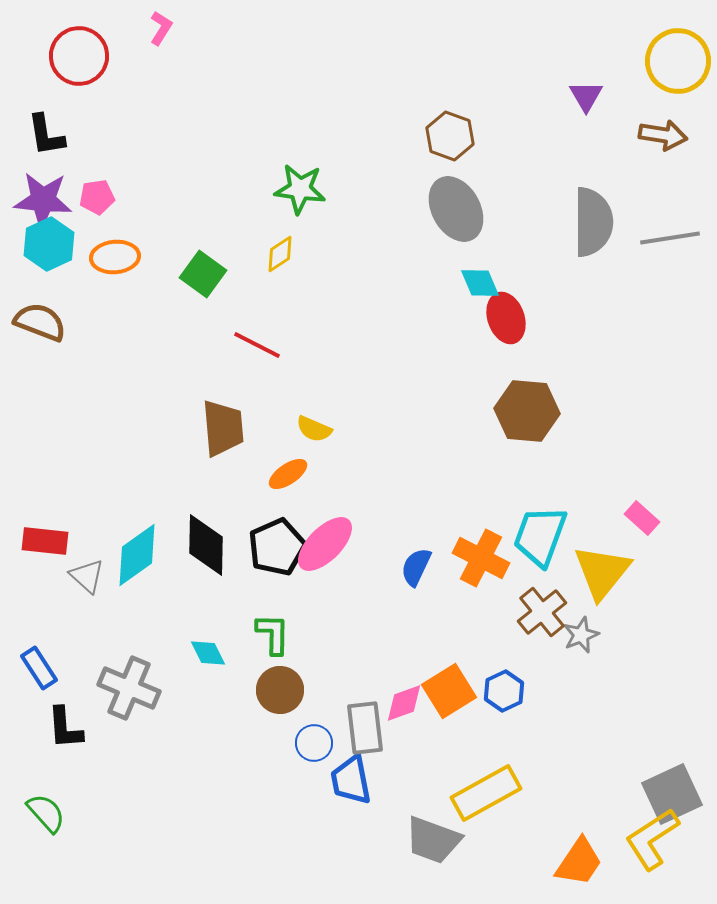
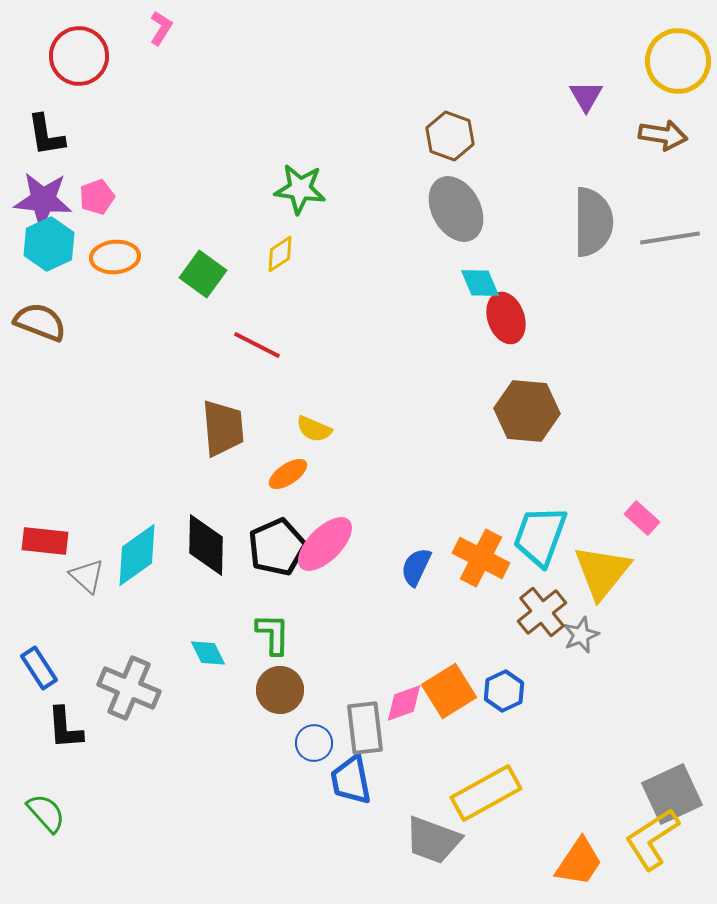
pink pentagon at (97, 197): rotated 12 degrees counterclockwise
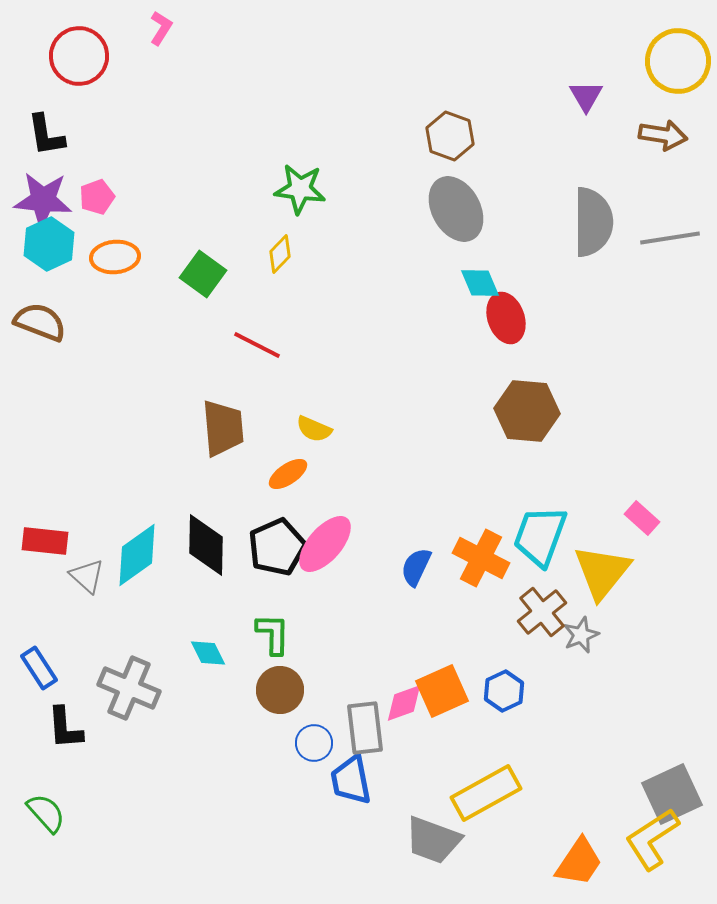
yellow diamond at (280, 254): rotated 12 degrees counterclockwise
pink ellipse at (325, 544): rotated 4 degrees counterclockwise
orange square at (449, 691): moved 7 px left; rotated 8 degrees clockwise
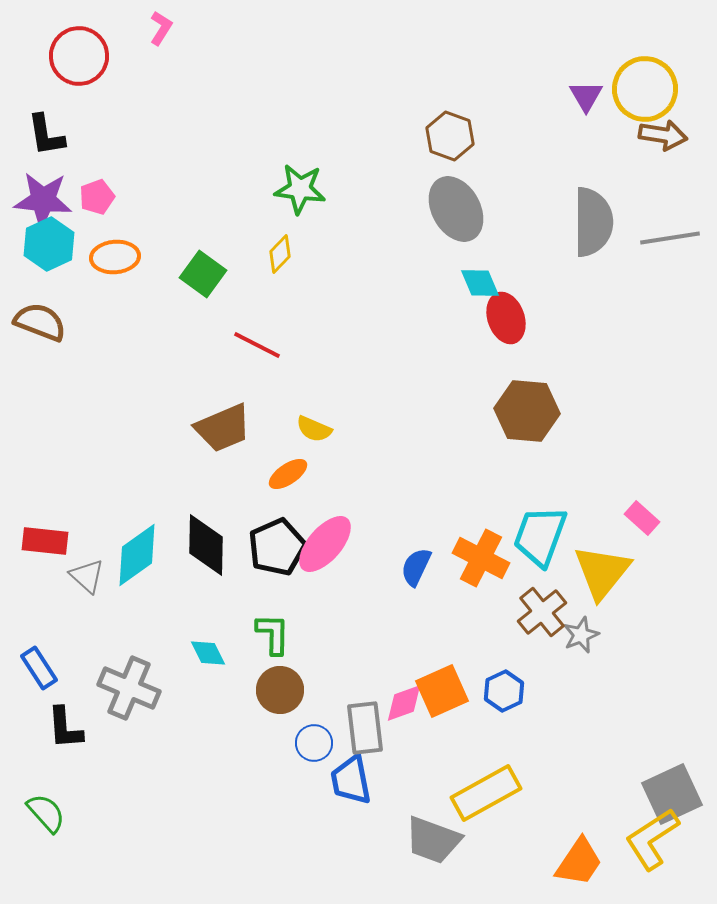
yellow circle at (678, 61): moved 33 px left, 28 px down
brown trapezoid at (223, 428): rotated 72 degrees clockwise
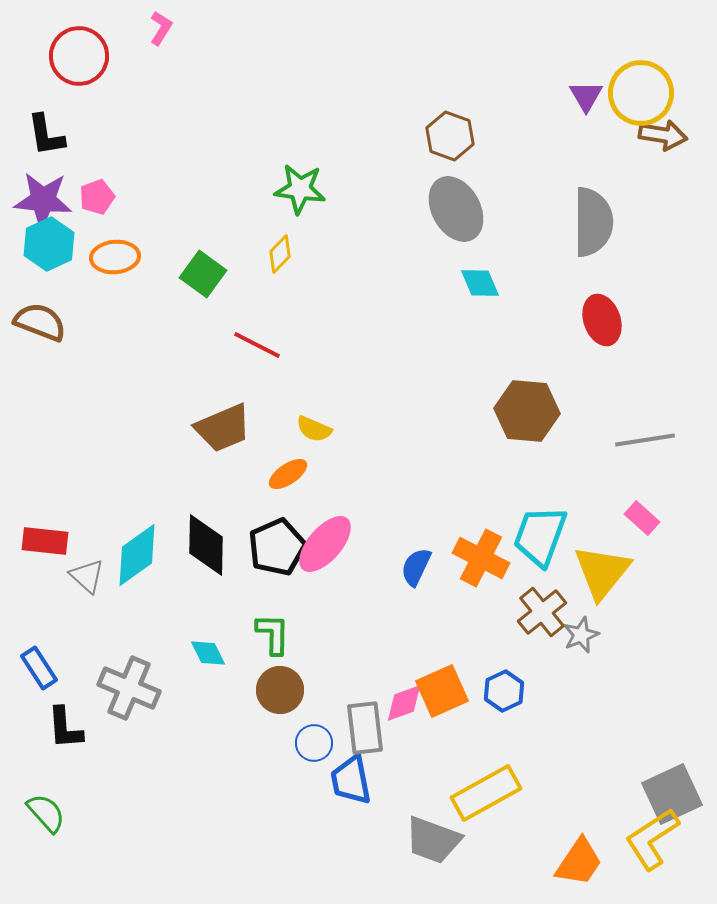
yellow circle at (645, 89): moved 4 px left, 4 px down
gray line at (670, 238): moved 25 px left, 202 px down
red ellipse at (506, 318): moved 96 px right, 2 px down
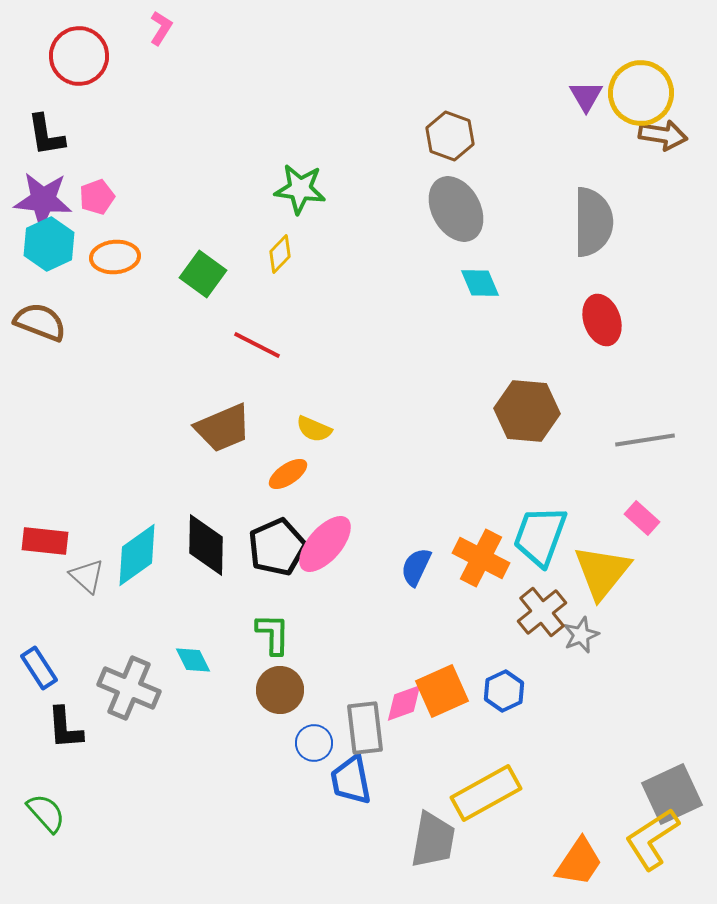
cyan diamond at (208, 653): moved 15 px left, 7 px down
gray trapezoid at (433, 840): rotated 100 degrees counterclockwise
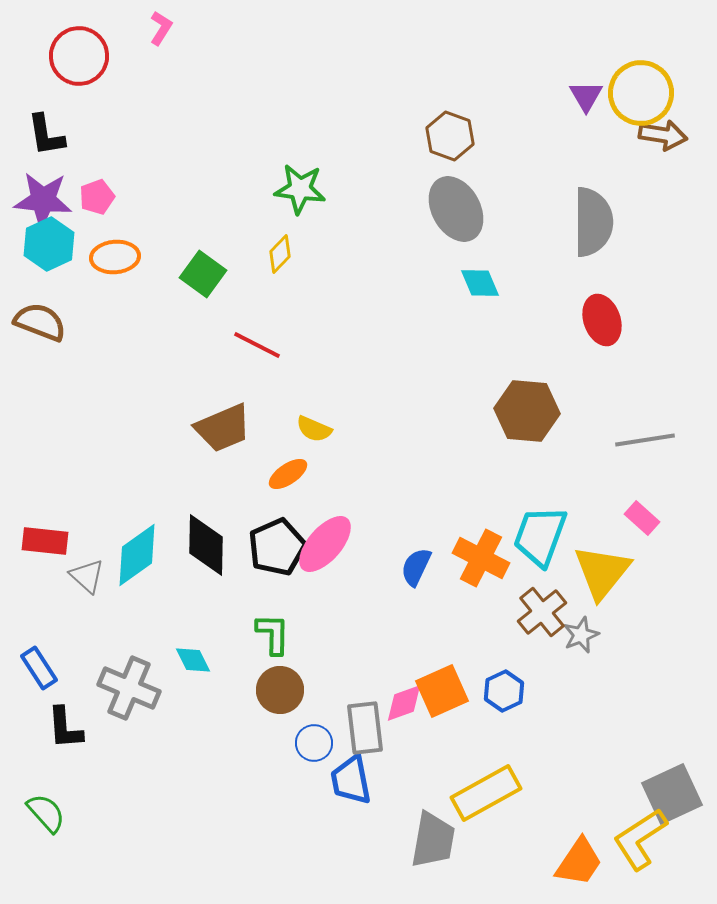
yellow L-shape at (652, 839): moved 12 px left
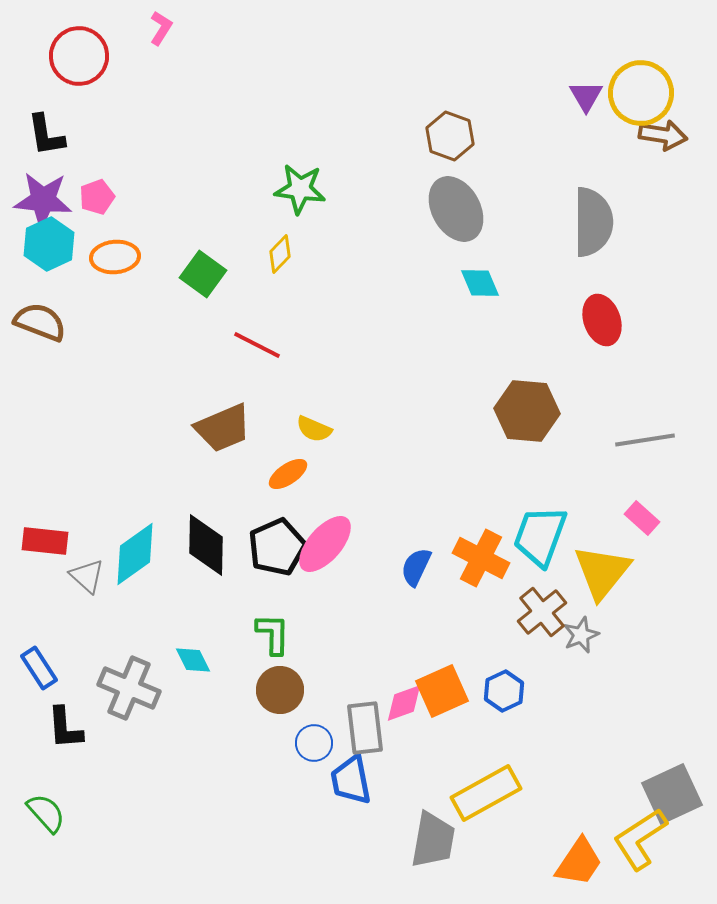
cyan diamond at (137, 555): moved 2 px left, 1 px up
